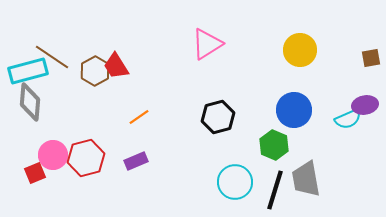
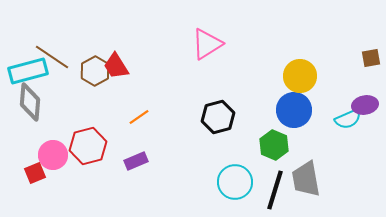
yellow circle: moved 26 px down
red hexagon: moved 2 px right, 12 px up
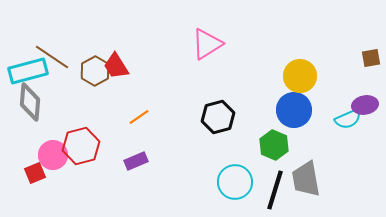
red hexagon: moved 7 px left
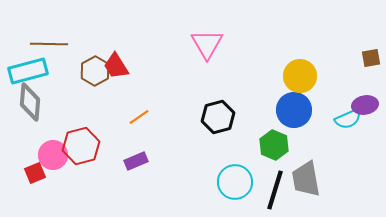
pink triangle: rotated 28 degrees counterclockwise
brown line: moved 3 px left, 13 px up; rotated 33 degrees counterclockwise
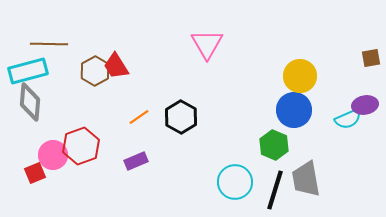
black hexagon: moved 37 px left; rotated 16 degrees counterclockwise
red hexagon: rotated 6 degrees counterclockwise
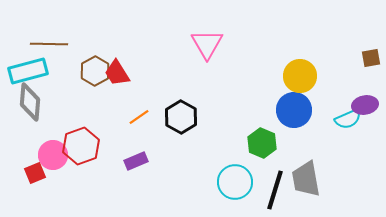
red trapezoid: moved 1 px right, 7 px down
green hexagon: moved 12 px left, 2 px up
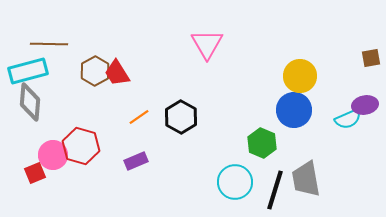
red hexagon: rotated 24 degrees counterclockwise
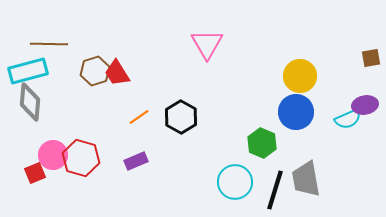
brown hexagon: rotated 12 degrees clockwise
blue circle: moved 2 px right, 2 px down
red hexagon: moved 12 px down
